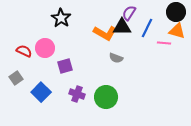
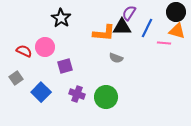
orange L-shape: moved 1 px left; rotated 25 degrees counterclockwise
pink circle: moved 1 px up
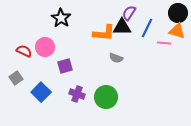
black circle: moved 2 px right, 1 px down
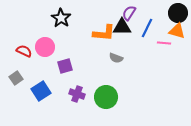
blue square: moved 1 px up; rotated 12 degrees clockwise
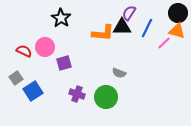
orange L-shape: moved 1 px left
pink line: rotated 48 degrees counterclockwise
gray semicircle: moved 3 px right, 15 px down
purple square: moved 1 px left, 3 px up
blue square: moved 8 px left
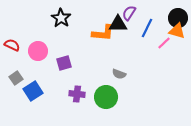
black circle: moved 5 px down
black triangle: moved 4 px left, 3 px up
pink circle: moved 7 px left, 4 px down
red semicircle: moved 12 px left, 6 px up
gray semicircle: moved 1 px down
purple cross: rotated 14 degrees counterclockwise
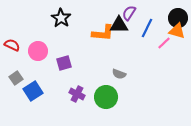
black triangle: moved 1 px right, 1 px down
purple cross: rotated 21 degrees clockwise
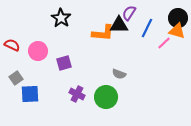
blue square: moved 3 px left, 3 px down; rotated 30 degrees clockwise
